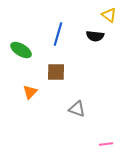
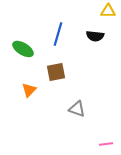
yellow triangle: moved 1 px left, 4 px up; rotated 35 degrees counterclockwise
green ellipse: moved 2 px right, 1 px up
brown square: rotated 12 degrees counterclockwise
orange triangle: moved 1 px left, 2 px up
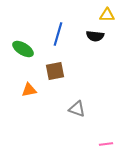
yellow triangle: moved 1 px left, 4 px down
brown square: moved 1 px left, 1 px up
orange triangle: rotated 35 degrees clockwise
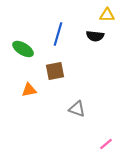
pink line: rotated 32 degrees counterclockwise
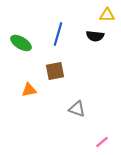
green ellipse: moved 2 px left, 6 px up
pink line: moved 4 px left, 2 px up
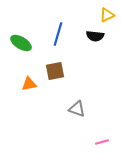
yellow triangle: rotated 28 degrees counterclockwise
orange triangle: moved 6 px up
pink line: rotated 24 degrees clockwise
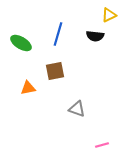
yellow triangle: moved 2 px right
orange triangle: moved 1 px left, 4 px down
pink line: moved 3 px down
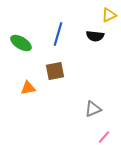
gray triangle: moved 16 px right; rotated 42 degrees counterclockwise
pink line: moved 2 px right, 8 px up; rotated 32 degrees counterclockwise
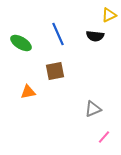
blue line: rotated 40 degrees counterclockwise
orange triangle: moved 4 px down
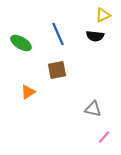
yellow triangle: moved 6 px left
brown square: moved 2 px right, 1 px up
orange triangle: rotated 21 degrees counterclockwise
gray triangle: rotated 36 degrees clockwise
